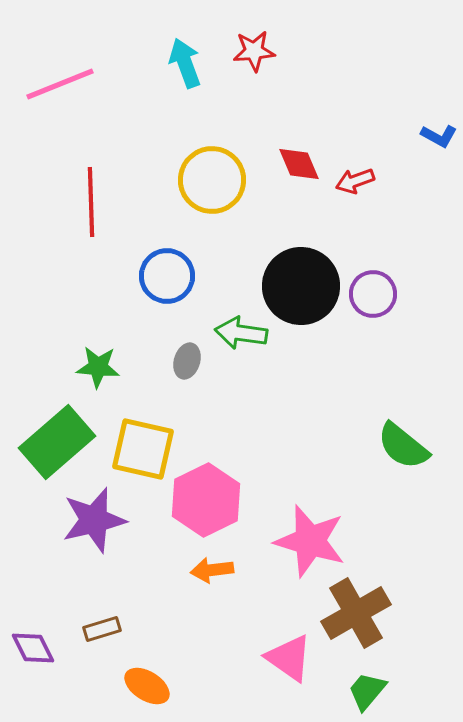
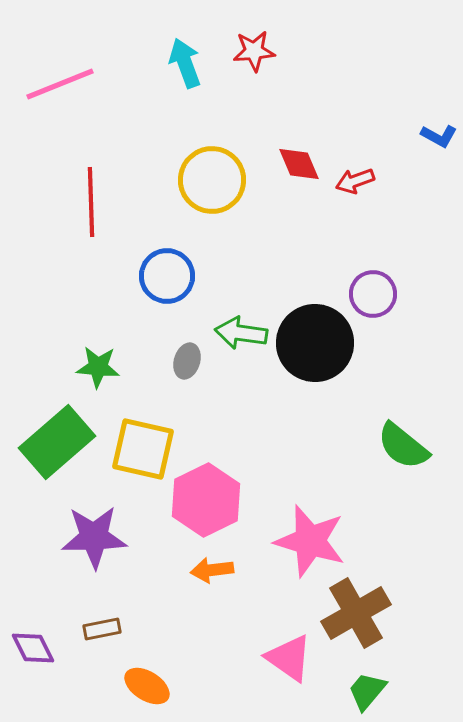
black circle: moved 14 px right, 57 px down
purple star: moved 17 px down; rotated 12 degrees clockwise
brown rectangle: rotated 6 degrees clockwise
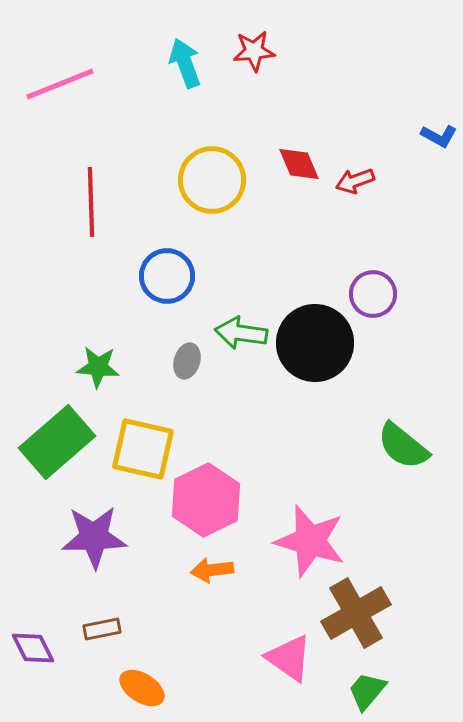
orange ellipse: moved 5 px left, 2 px down
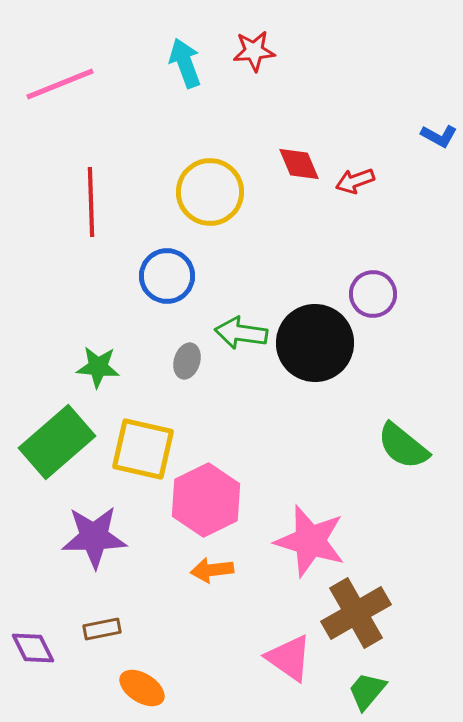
yellow circle: moved 2 px left, 12 px down
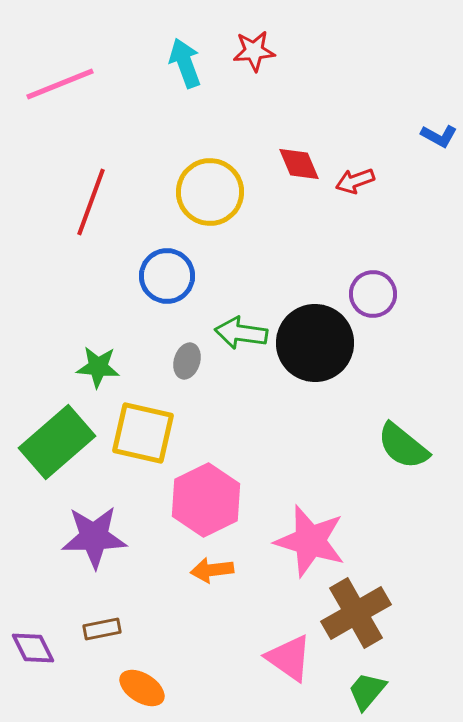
red line: rotated 22 degrees clockwise
yellow square: moved 16 px up
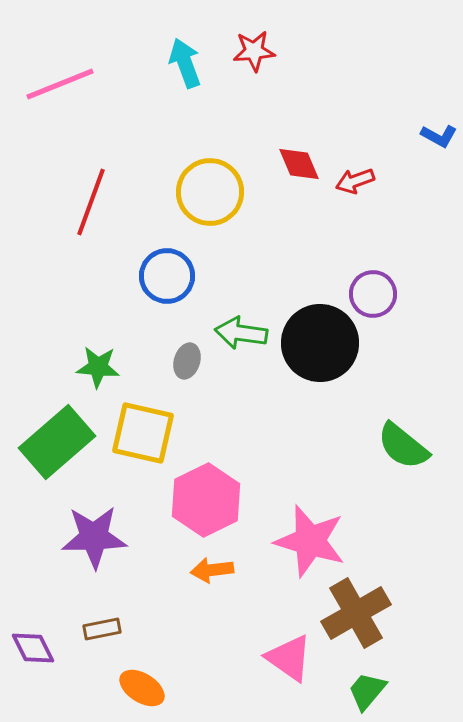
black circle: moved 5 px right
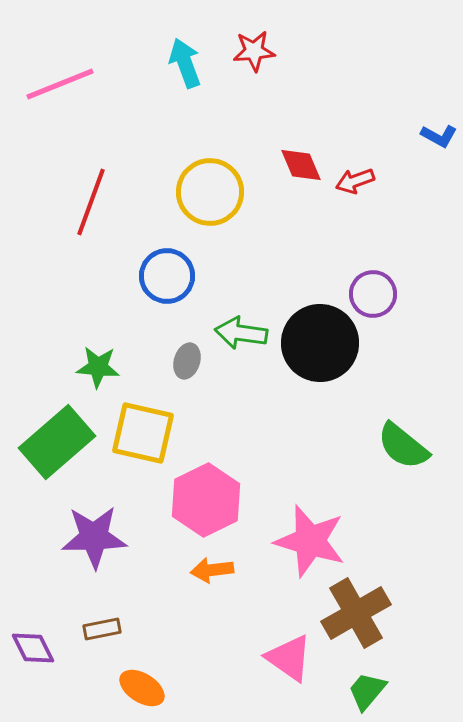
red diamond: moved 2 px right, 1 px down
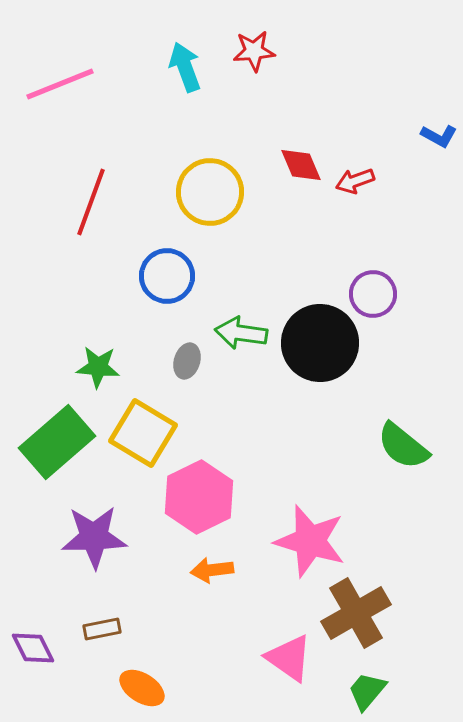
cyan arrow: moved 4 px down
yellow square: rotated 18 degrees clockwise
pink hexagon: moved 7 px left, 3 px up
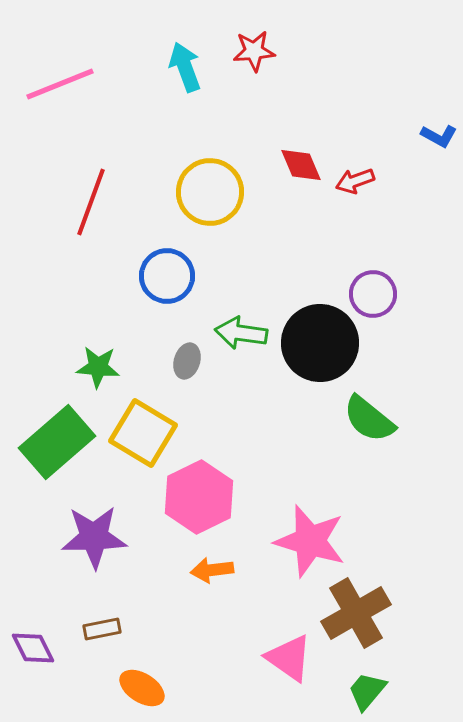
green semicircle: moved 34 px left, 27 px up
